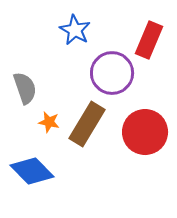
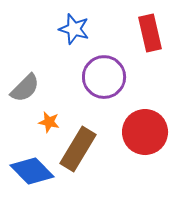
blue star: moved 1 px left, 1 px up; rotated 12 degrees counterclockwise
red rectangle: moved 1 px right, 7 px up; rotated 36 degrees counterclockwise
purple circle: moved 8 px left, 4 px down
gray semicircle: rotated 64 degrees clockwise
brown rectangle: moved 9 px left, 25 px down
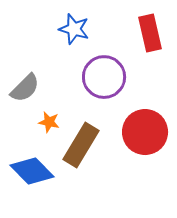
brown rectangle: moved 3 px right, 4 px up
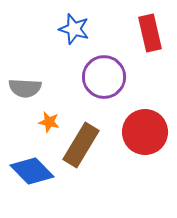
gray semicircle: rotated 48 degrees clockwise
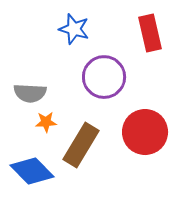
gray semicircle: moved 5 px right, 5 px down
orange star: moved 3 px left; rotated 15 degrees counterclockwise
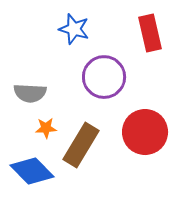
orange star: moved 6 px down
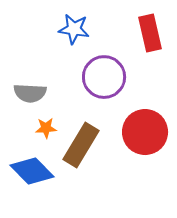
blue star: rotated 8 degrees counterclockwise
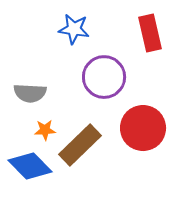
orange star: moved 1 px left, 2 px down
red circle: moved 2 px left, 4 px up
brown rectangle: moved 1 px left; rotated 15 degrees clockwise
blue diamond: moved 2 px left, 5 px up
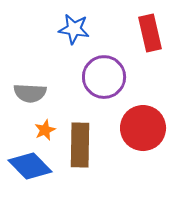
orange star: rotated 20 degrees counterclockwise
brown rectangle: rotated 45 degrees counterclockwise
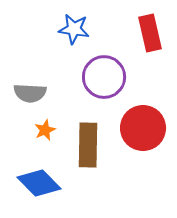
brown rectangle: moved 8 px right
blue diamond: moved 9 px right, 17 px down
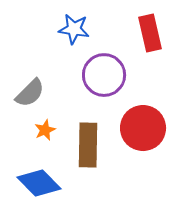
purple circle: moved 2 px up
gray semicircle: rotated 48 degrees counterclockwise
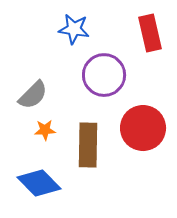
gray semicircle: moved 3 px right, 2 px down
orange star: rotated 20 degrees clockwise
